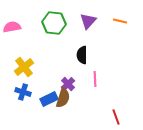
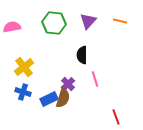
pink line: rotated 14 degrees counterclockwise
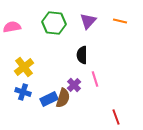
purple cross: moved 6 px right, 1 px down
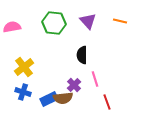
purple triangle: rotated 24 degrees counterclockwise
brown semicircle: rotated 66 degrees clockwise
red line: moved 9 px left, 15 px up
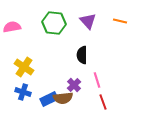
yellow cross: rotated 18 degrees counterclockwise
pink line: moved 2 px right, 1 px down
red line: moved 4 px left
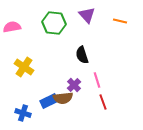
purple triangle: moved 1 px left, 6 px up
black semicircle: rotated 18 degrees counterclockwise
blue cross: moved 21 px down
blue rectangle: moved 2 px down
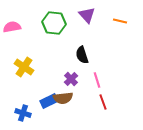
purple cross: moved 3 px left, 6 px up
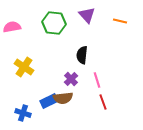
black semicircle: rotated 24 degrees clockwise
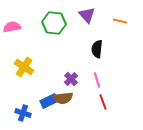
black semicircle: moved 15 px right, 6 px up
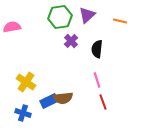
purple triangle: rotated 30 degrees clockwise
green hexagon: moved 6 px right, 6 px up; rotated 15 degrees counterclockwise
yellow cross: moved 2 px right, 15 px down
purple cross: moved 38 px up
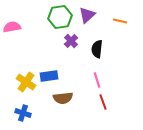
blue rectangle: moved 25 px up; rotated 18 degrees clockwise
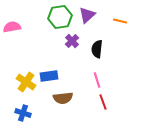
purple cross: moved 1 px right
